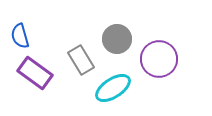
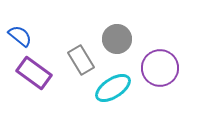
blue semicircle: rotated 145 degrees clockwise
purple circle: moved 1 px right, 9 px down
purple rectangle: moved 1 px left
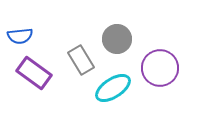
blue semicircle: rotated 135 degrees clockwise
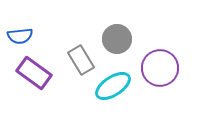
cyan ellipse: moved 2 px up
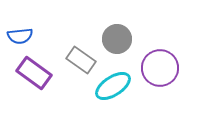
gray rectangle: rotated 24 degrees counterclockwise
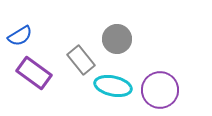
blue semicircle: rotated 25 degrees counterclockwise
gray rectangle: rotated 16 degrees clockwise
purple circle: moved 22 px down
cyan ellipse: rotated 45 degrees clockwise
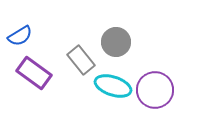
gray circle: moved 1 px left, 3 px down
cyan ellipse: rotated 6 degrees clockwise
purple circle: moved 5 px left
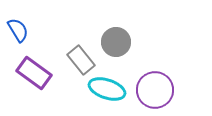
blue semicircle: moved 2 px left, 6 px up; rotated 90 degrees counterclockwise
cyan ellipse: moved 6 px left, 3 px down
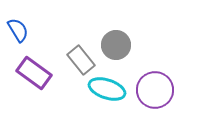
gray circle: moved 3 px down
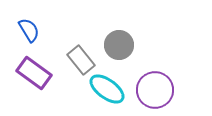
blue semicircle: moved 11 px right
gray circle: moved 3 px right
cyan ellipse: rotated 18 degrees clockwise
